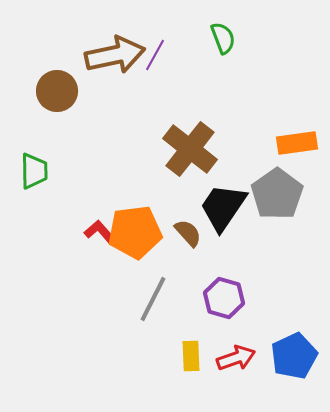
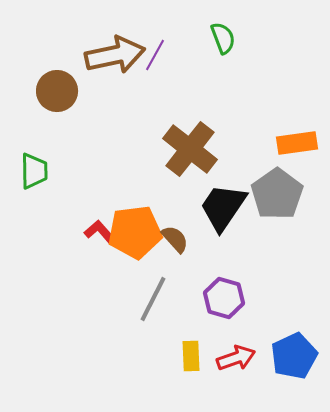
brown semicircle: moved 13 px left, 6 px down
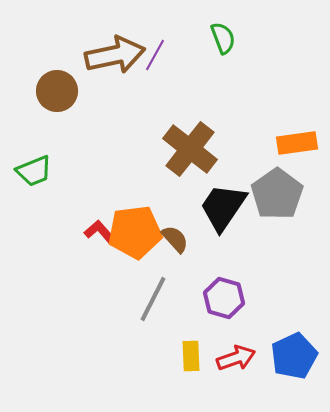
green trapezoid: rotated 69 degrees clockwise
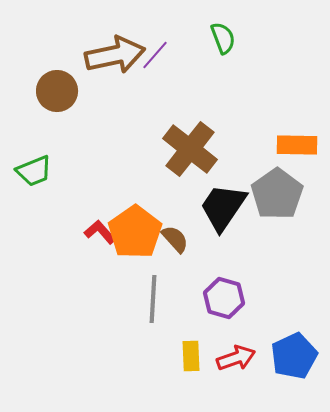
purple line: rotated 12 degrees clockwise
orange rectangle: moved 2 px down; rotated 9 degrees clockwise
orange pentagon: rotated 28 degrees counterclockwise
gray line: rotated 24 degrees counterclockwise
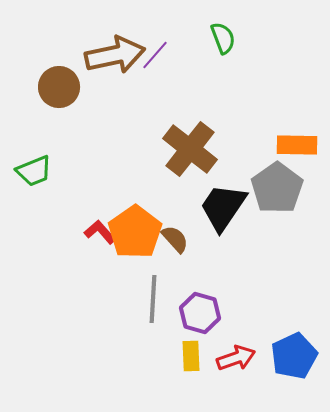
brown circle: moved 2 px right, 4 px up
gray pentagon: moved 6 px up
purple hexagon: moved 24 px left, 15 px down
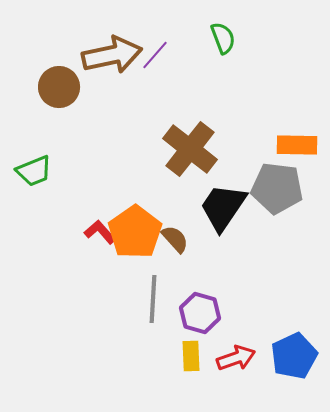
brown arrow: moved 3 px left
gray pentagon: rotated 30 degrees counterclockwise
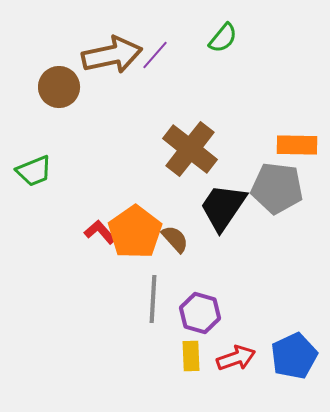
green semicircle: rotated 60 degrees clockwise
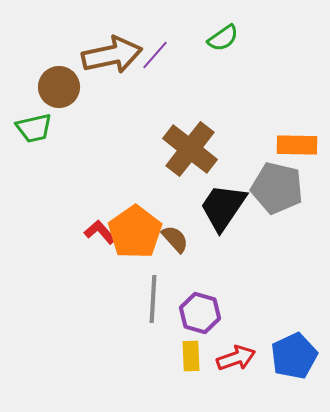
green semicircle: rotated 16 degrees clockwise
green trapezoid: moved 43 px up; rotated 9 degrees clockwise
gray pentagon: rotated 6 degrees clockwise
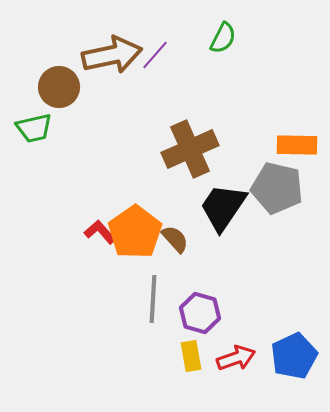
green semicircle: rotated 28 degrees counterclockwise
brown cross: rotated 28 degrees clockwise
yellow rectangle: rotated 8 degrees counterclockwise
